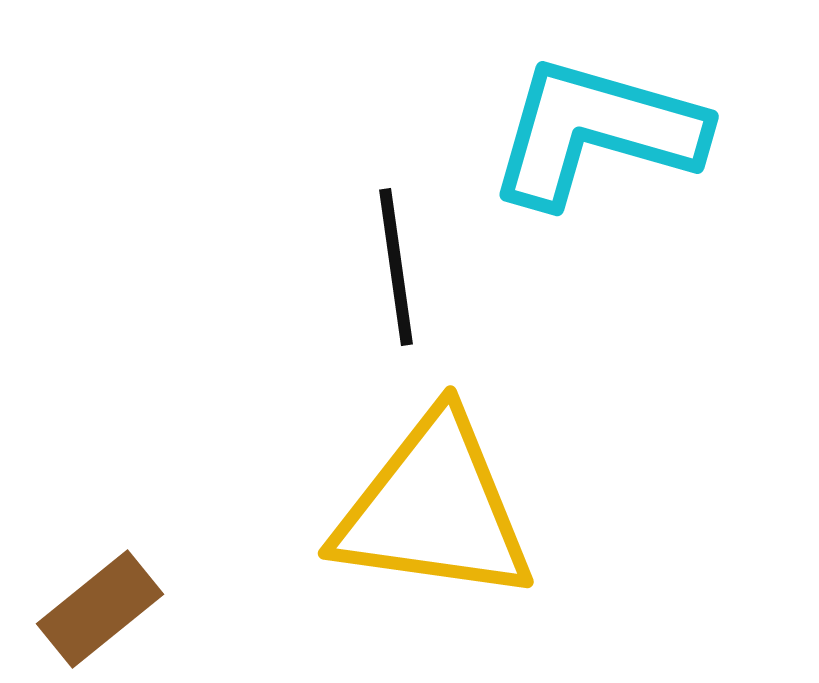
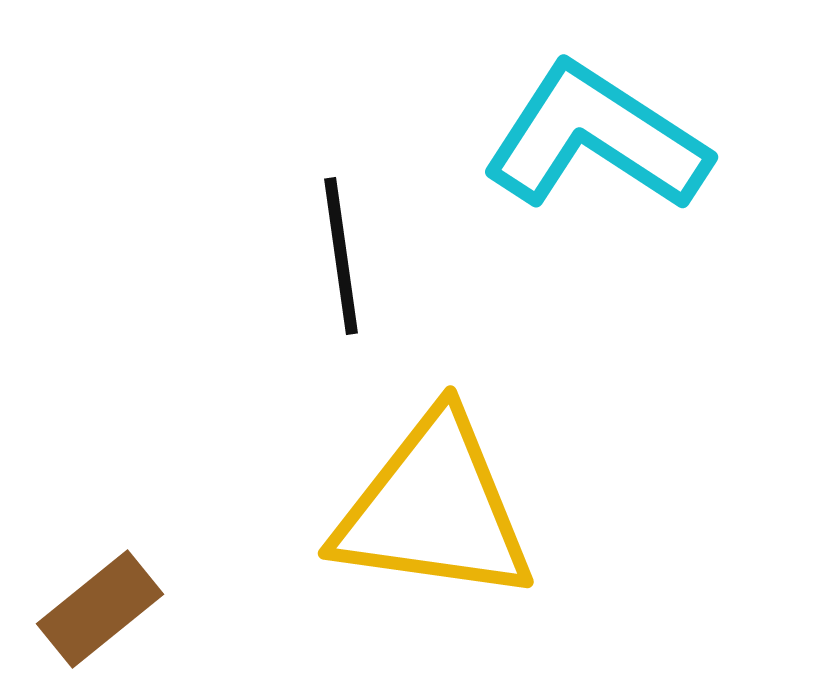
cyan L-shape: moved 6 px down; rotated 17 degrees clockwise
black line: moved 55 px left, 11 px up
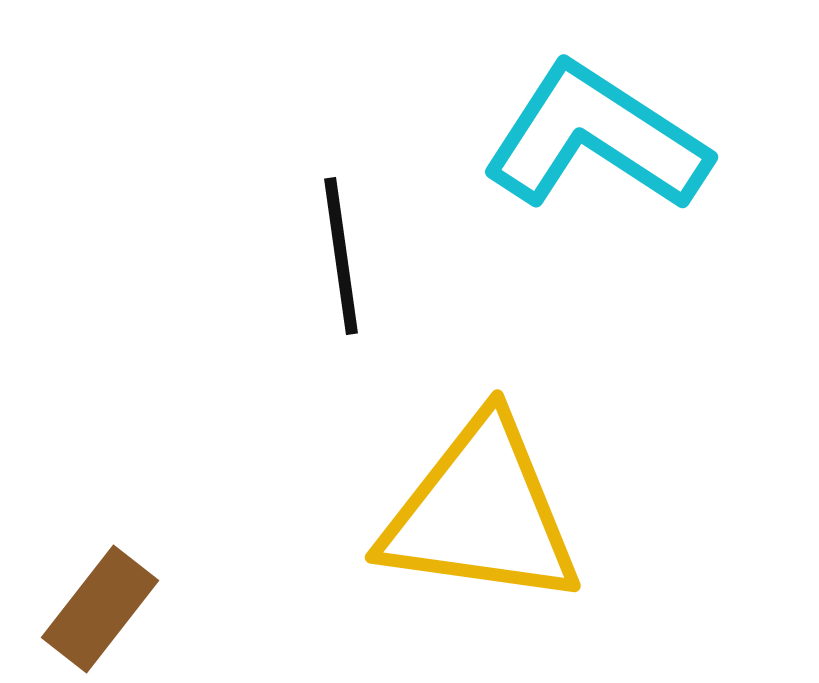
yellow triangle: moved 47 px right, 4 px down
brown rectangle: rotated 13 degrees counterclockwise
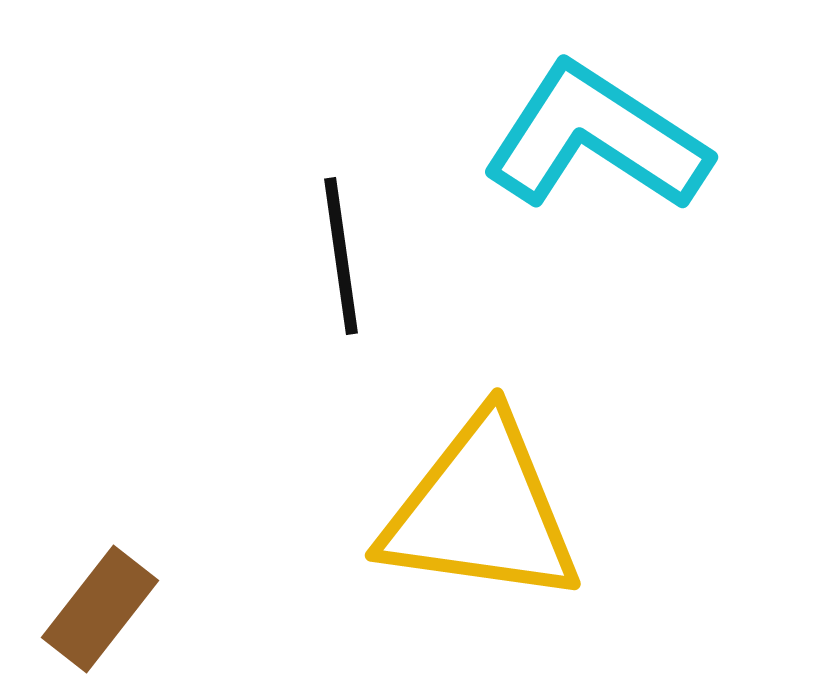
yellow triangle: moved 2 px up
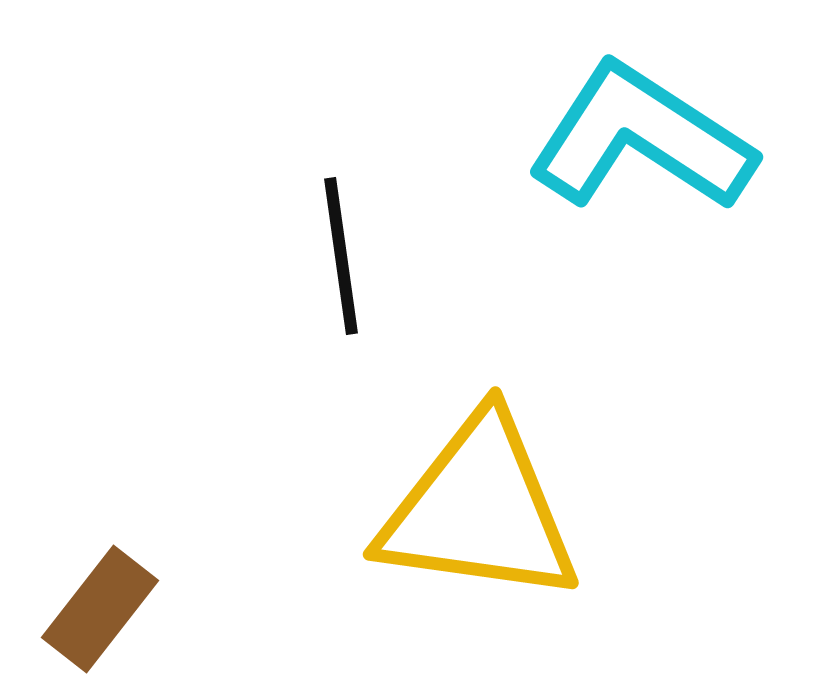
cyan L-shape: moved 45 px right
yellow triangle: moved 2 px left, 1 px up
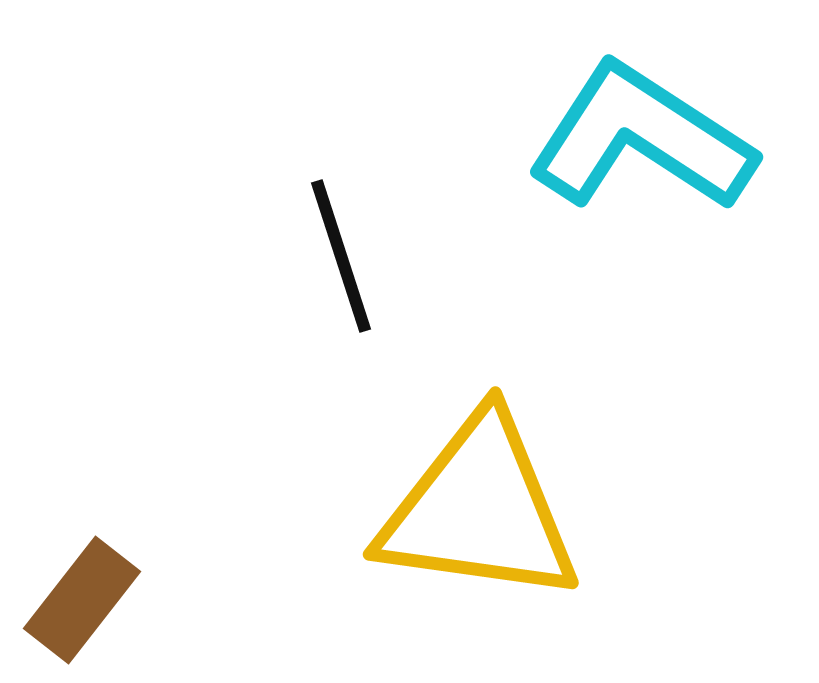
black line: rotated 10 degrees counterclockwise
brown rectangle: moved 18 px left, 9 px up
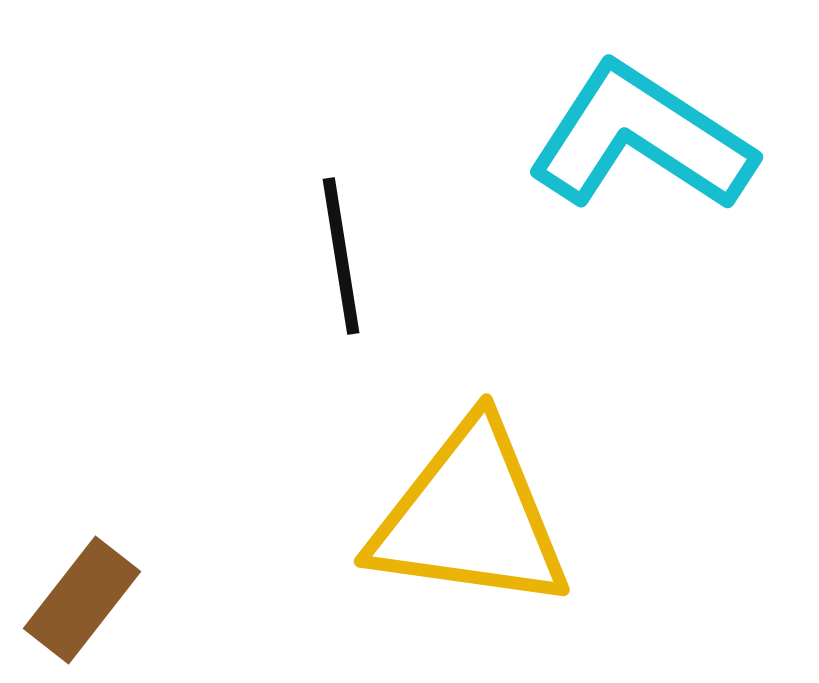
black line: rotated 9 degrees clockwise
yellow triangle: moved 9 px left, 7 px down
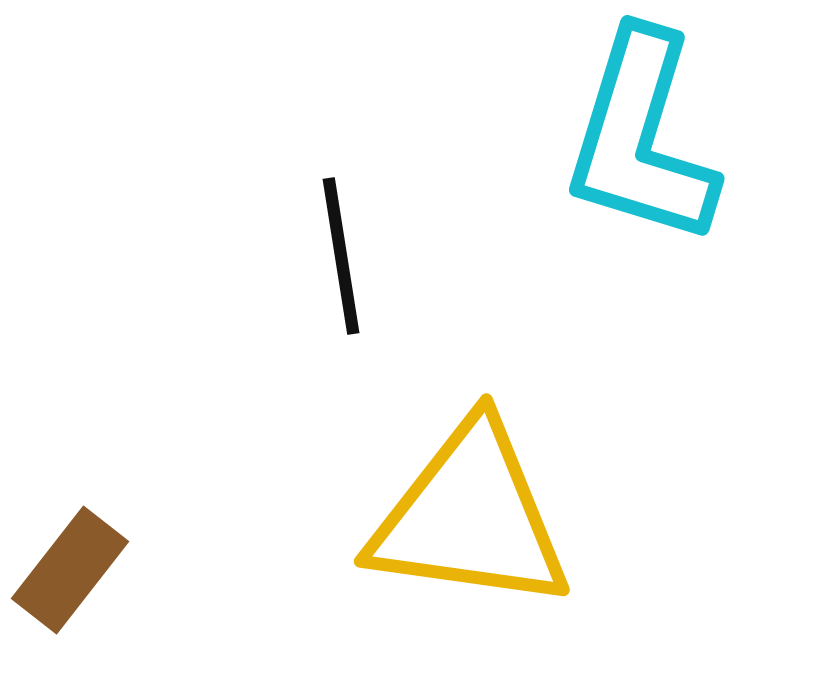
cyan L-shape: rotated 106 degrees counterclockwise
brown rectangle: moved 12 px left, 30 px up
